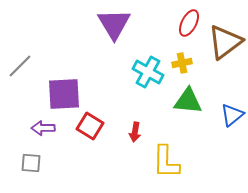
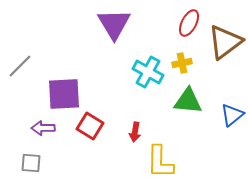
yellow L-shape: moved 6 px left
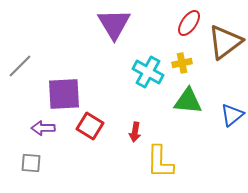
red ellipse: rotated 8 degrees clockwise
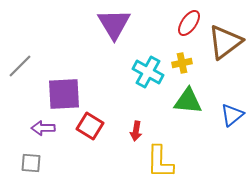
red arrow: moved 1 px right, 1 px up
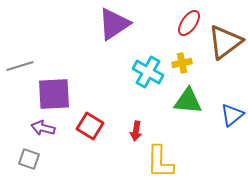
purple triangle: rotated 27 degrees clockwise
gray line: rotated 28 degrees clockwise
purple square: moved 10 px left
purple arrow: rotated 15 degrees clockwise
gray square: moved 2 px left, 4 px up; rotated 15 degrees clockwise
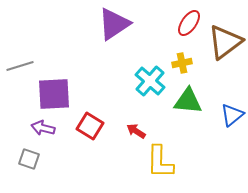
cyan cross: moved 2 px right, 9 px down; rotated 12 degrees clockwise
red arrow: rotated 114 degrees clockwise
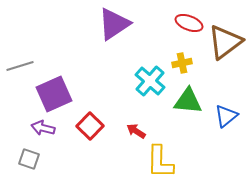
red ellipse: rotated 76 degrees clockwise
purple square: rotated 21 degrees counterclockwise
blue triangle: moved 6 px left, 1 px down
red square: rotated 12 degrees clockwise
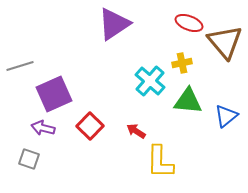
brown triangle: rotated 33 degrees counterclockwise
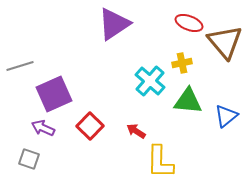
purple arrow: rotated 10 degrees clockwise
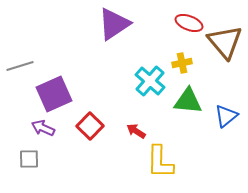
gray square: rotated 20 degrees counterclockwise
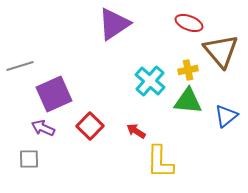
brown triangle: moved 4 px left, 9 px down
yellow cross: moved 6 px right, 7 px down
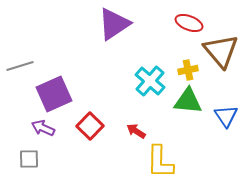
blue triangle: rotated 25 degrees counterclockwise
